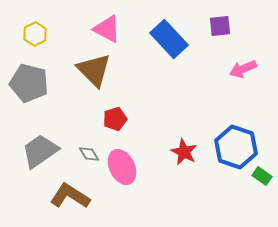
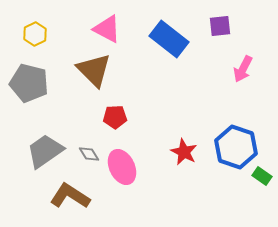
blue rectangle: rotated 9 degrees counterclockwise
pink arrow: rotated 40 degrees counterclockwise
red pentagon: moved 2 px up; rotated 15 degrees clockwise
gray trapezoid: moved 5 px right
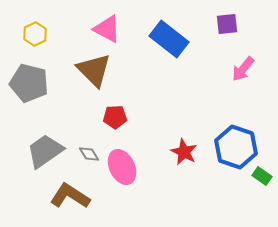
purple square: moved 7 px right, 2 px up
pink arrow: rotated 12 degrees clockwise
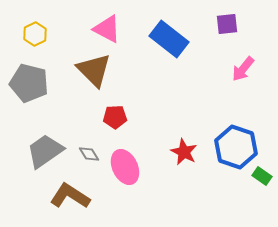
pink ellipse: moved 3 px right
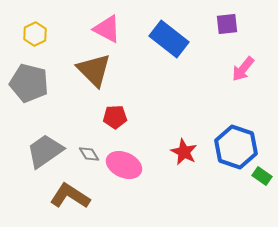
pink ellipse: moved 1 px left, 2 px up; rotated 40 degrees counterclockwise
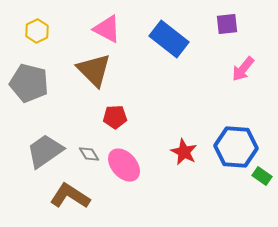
yellow hexagon: moved 2 px right, 3 px up
blue hexagon: rotated 15 degrees counterclockwise
pink ellipse: rotated 24 degrees clockwise
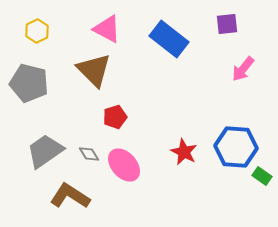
red pentagon: rotated 15 degrees counterclockwise
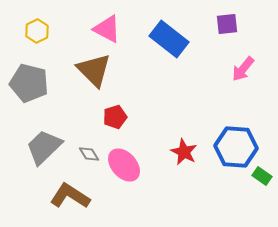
gray trapezoid: moved 1 px left, 4 px up; rotated 9 degrees counterclockwise
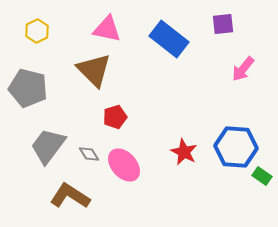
purple square: moved 4 px left
pink triangle: rotated 16 degrees counterclockwise
gray pentagon: moved 1 px left, 5 px down
gray trapezoid: moved 4 px right, 1 px up; rotated 9 degrees counterclockwise
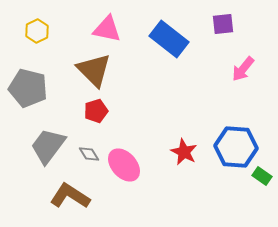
red pentagon: moved 19 px left, 6 px up
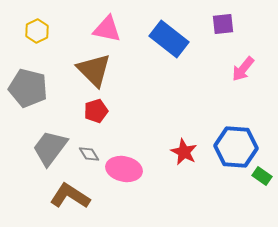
gray trapezoid: moved 2 px right, 2 px down
pink ellipse: moved 4 px down; rotated 36 degrees counterclockwise
